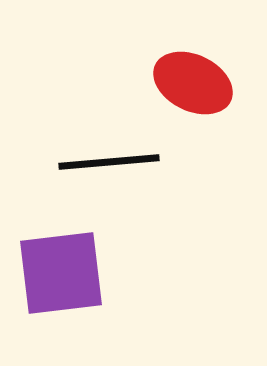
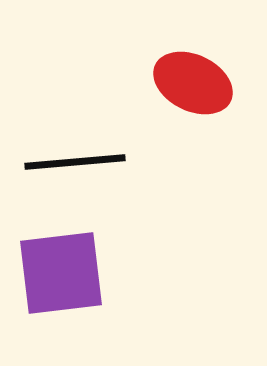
black line: moved 34 px left
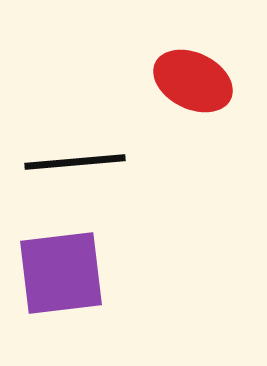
red ellipse: moved 2 px up
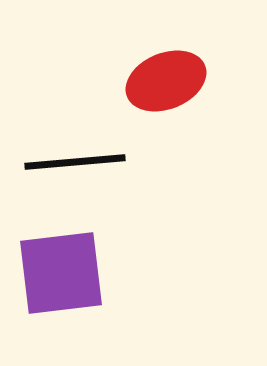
red ellipse: moved 27 px left; rotated 48 degrees counterclockwise
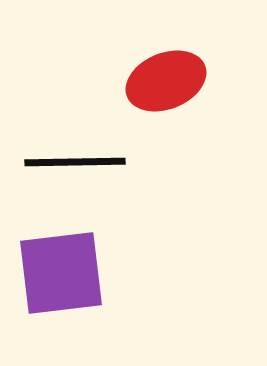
black line: rotated 4 degrees clockwise
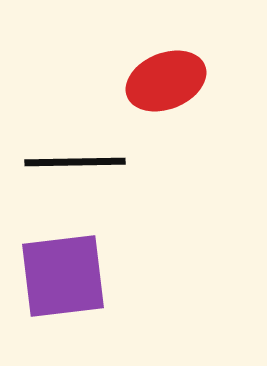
purple square: moved 2 px right, 3 px down
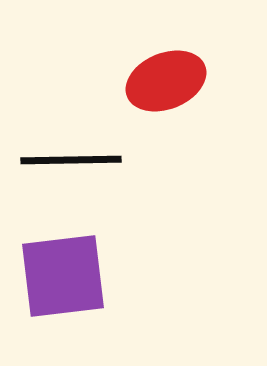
black line: moved 4 px left, 2 px up
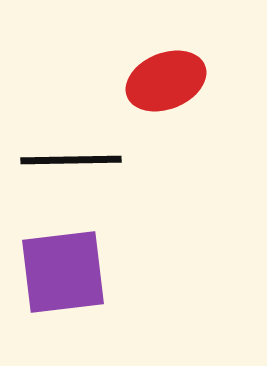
purple square: moved 4 px up
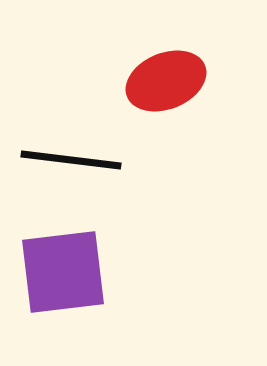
black line: rotated 8 degrees clockwise
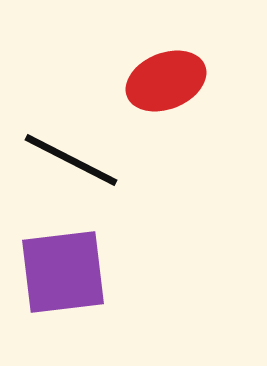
black line: rotated 20 degrees clockwise
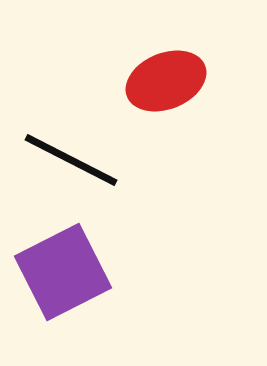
purple square: rotated 20 degrees counterclockwise
